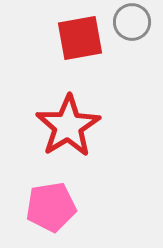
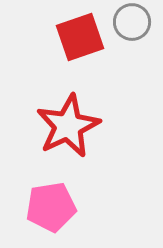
red square: moved 1 px up; rotated 9 degrees counterclockwise
red star: rotated 6 degrees clockwise
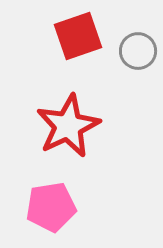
gray circle: moved 6 px right, 29 px down
red square: moved 2 px left, 1 px up
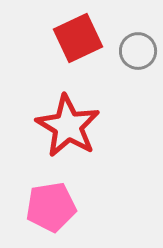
red square: moved 2 px down; rotated 6 degrees counterclockwise
red star: rotated 16 degrees counterclockwise
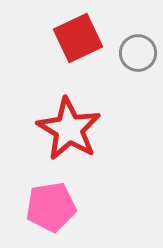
gray circle: moved 2 px down
red star: moved 1 px right, 3 px down
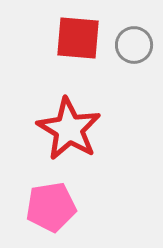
red square: rotated 30 degrees clockwise
gray circle: moved 4 px left, 8 px up
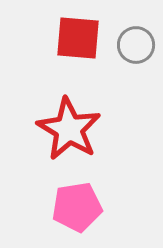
gray circle: moved 2 px right
pink pentagon: moved 26 px right
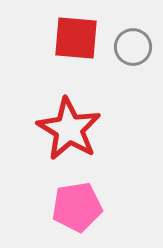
red square: moved 2 px left
gray circle: moved 3 px left, 2 px down
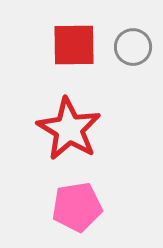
red square: moved 2 px left, 7 px down; rotated 6 degrees counterclockwise
